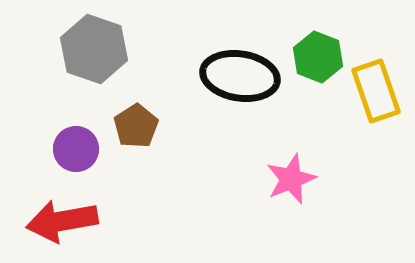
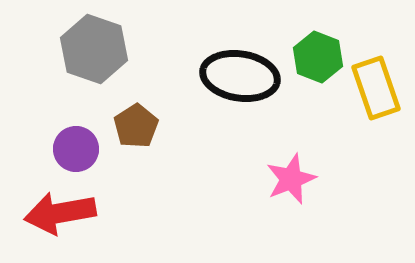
yellow rectangle: moved 3 px up
red arrow: moved 2 px left, 8 px up
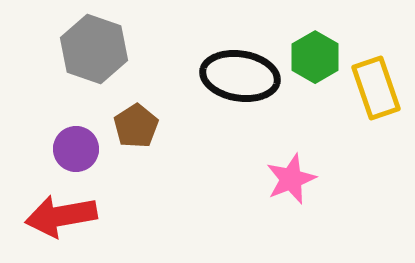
green hexagon: moved 3 px left; rotated 9 degrees clockwise
red arrow: moved 1 px right, 3 px down
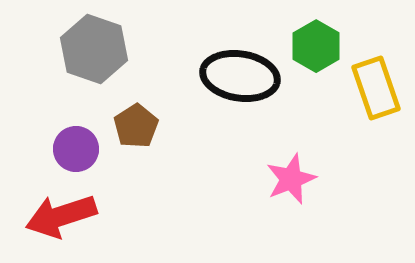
green hexagon: moved 1 px right, 11 px up
red arrow: rotated 8 degrees counterclockwise
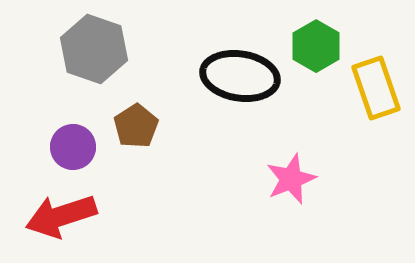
purple circle: moved 3 px left, 2 px up
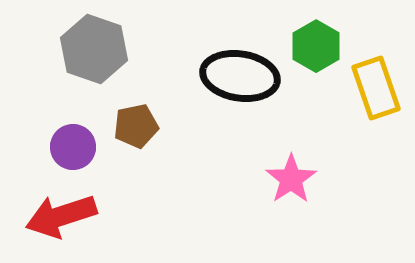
brown pentagon: rotated 21 degrees clockwise
pink star: rotated 12 degrees counterclockwise
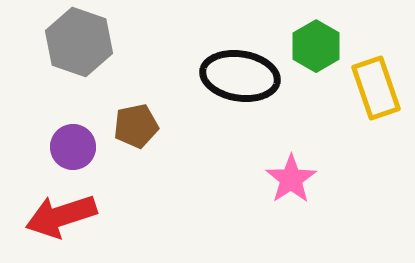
gray hexagon: moved 15 px left, 7 px up
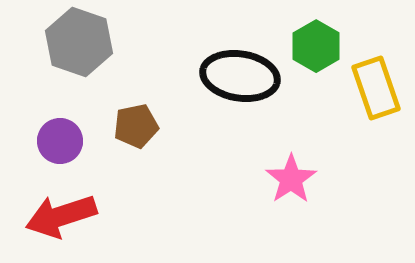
purple circle: moved 13 px left, 6 px up
